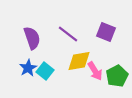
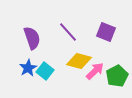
purple line: moved 2 px up; rotated 10 degrees clockwise
yellow diamond: rotated 25 degrees clockwise
pink arrow: rotated 102 degrees counterclockwise
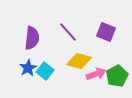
purple semicircle: rotated 25 degrees clockwise
pink arrow: moved 1 px right, 3 px down; rotated 24 degrees clockwise
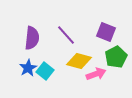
purple line: moved 2 px left, 3 px down
green pentagon: moved 1 px left, 19 px up
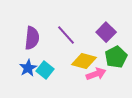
purple square: rotated 24 degrees clockwise
yellow diamond: moved 5 px right
cyan square: moved 1 px up
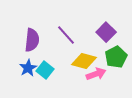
purple semicircle: moved 2 px down
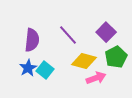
purple line: moved 2 px right
pink arrow: moved 4 px down
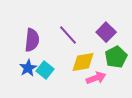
yellow diamond: moved 1 px left, 1 px down; rotated 25 degrees counterclockwise
